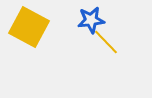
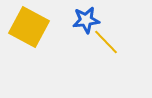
blue star: moved 5 px left
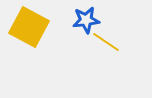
yellow line: rotated 12 degrees counterclockwise
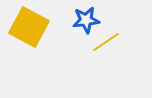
yellow line: rotated 68 degrees counterclockwise
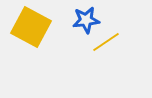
yellow square: moved 2 px right
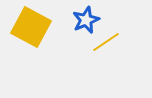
blue star: rotated 16 degrees counterclockwise
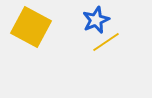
blue star: moved 10 px right
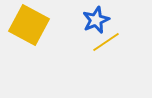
yellow square: moved 2 px left, 2 px up
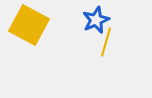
yellow line: rotated 40 degrees counterclockwise
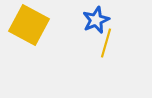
yellow line: moved 1 px down
